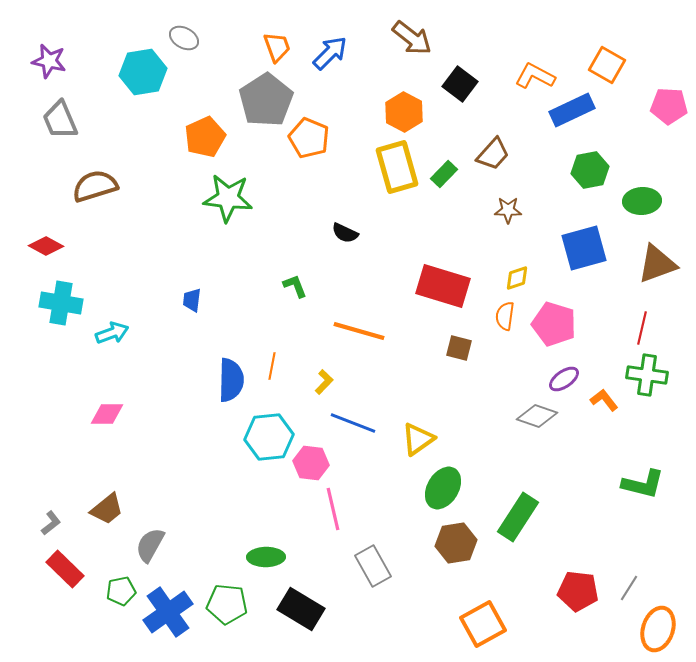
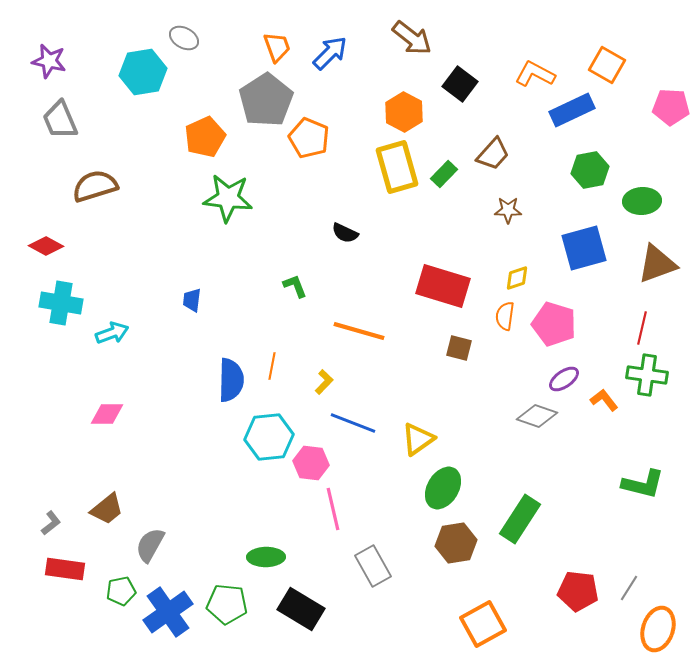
orange L-shape at (535, 76): moved 2 px up
pink pentagon at (669, 106): moved 2 px right, 1 px down
green rectangle at (518, 517): moved 2 px right, 2 px down
red rectangle at (65, 569): rotated 36 degrees counterclockwise
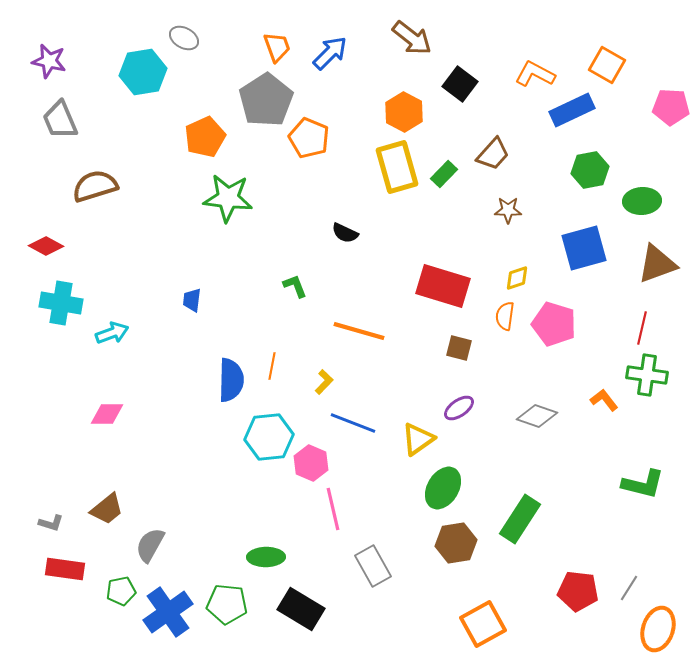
purple ellipse at (564, 379): moved 105 px left, 29 px down
pink hexagon at (311, 463): rotated 16 degrees clockwise
gray L-shape at (51, 523): rotated 55 degrees clockwise
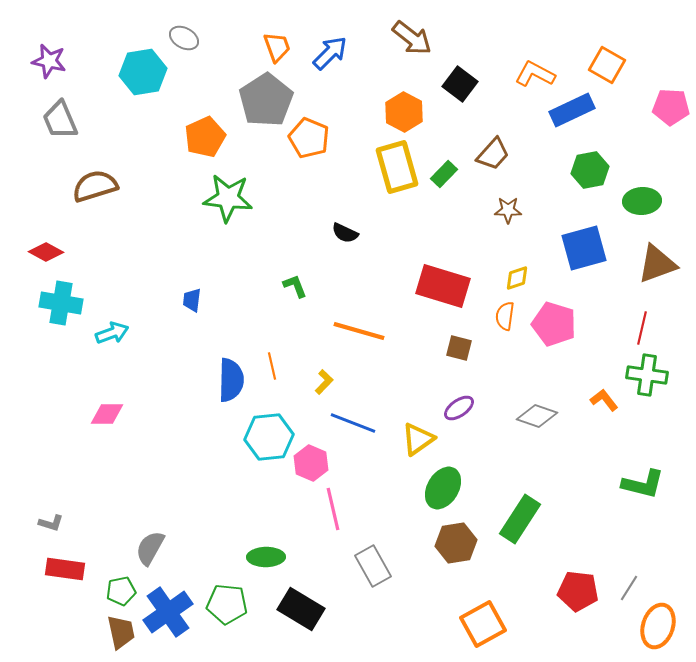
red diamond at (46, 246): moved 6 px down
orange line at (272, 366): rotated 24 degrees counterclockwise
brown trapezoid at (107, 509): moved 14 px right, 123 px down; rotated 63 degrees counterclockwise
gray semicircle at (150, 545): moved 3 px down
orange ellipse at (658, 629): moved 3 px up
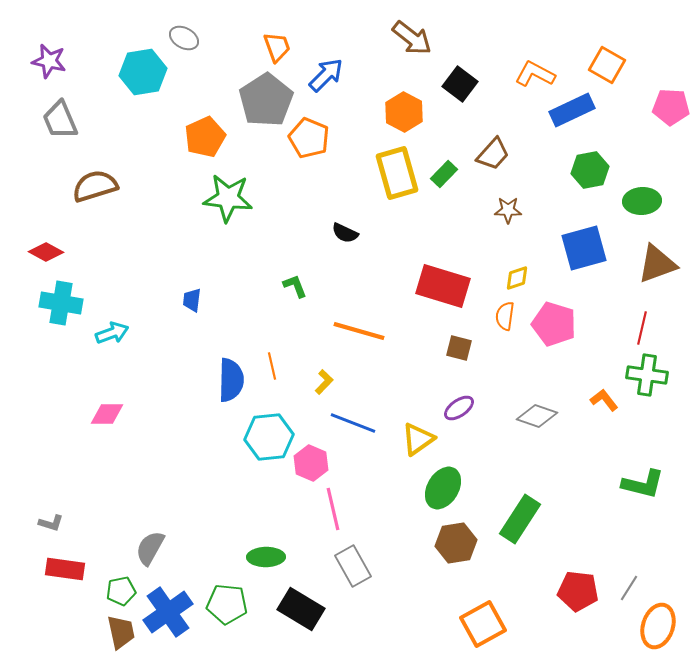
blue arrow at (330, 53): moved 4 px left, 22 px down
yellow rectangle at (397, 167): moved 6 px down
gray rectangle at (373, 566): moved 20 px left
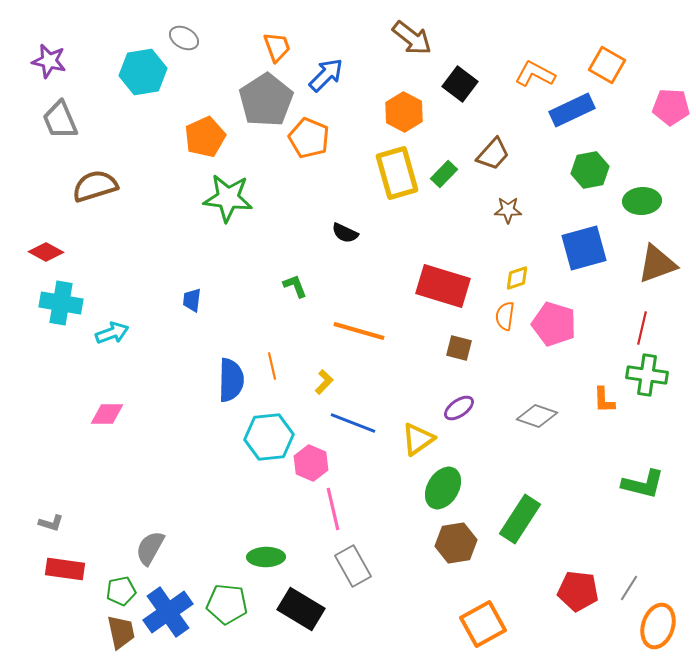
orange L-shape at (604, 400): rotated 144 degrees counterclockwise
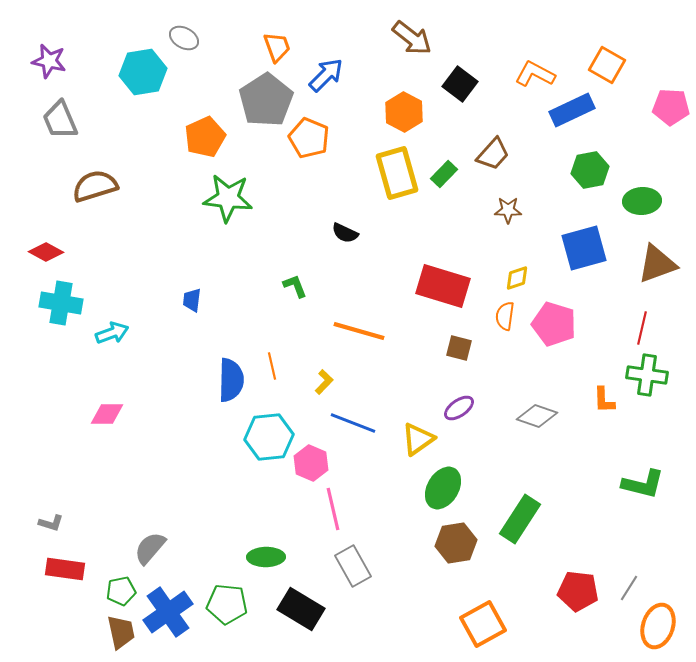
gray semicircle at (150, 548): rotated 12 degrees clockwise
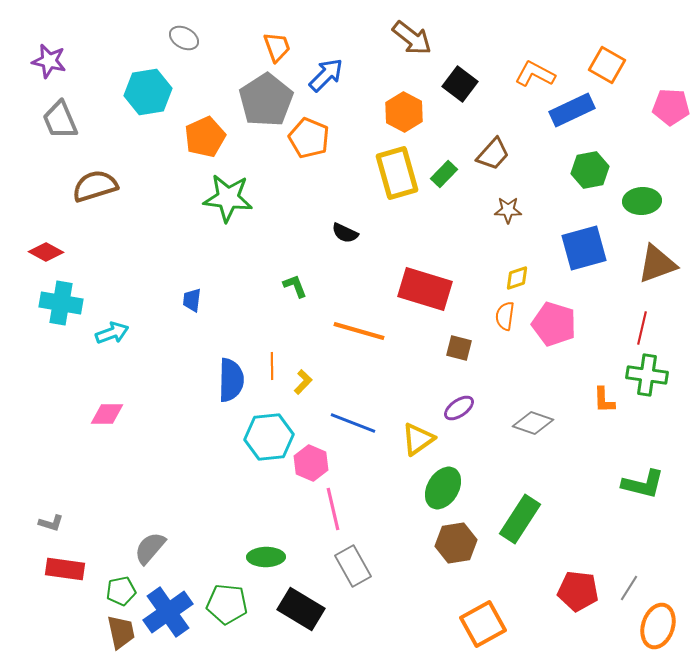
cyan hexagon at (143, 72): moved 5 px right, 20 px down
red rectangle at (443, 286): moved 18 px left, 3 px down
orange line at (272, 366): rotated 12 degrees clockwise
yellow L-shape at (324, 382): moved 21 px left
gray diamond at (537, 416): moved 4 px left, 7 px down
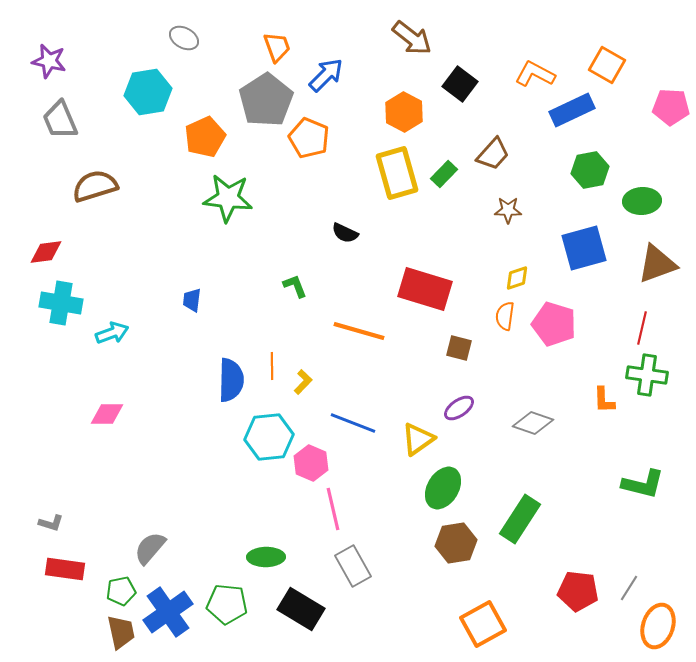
red diamond at (46, 252): rotated 36 degrees counterclockwise
